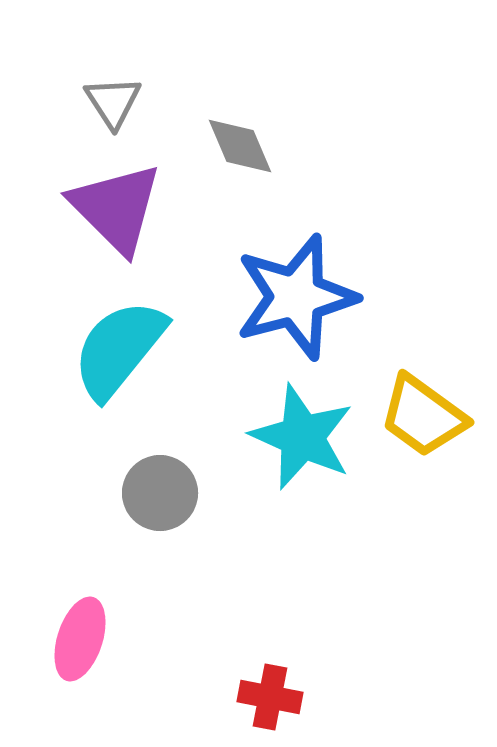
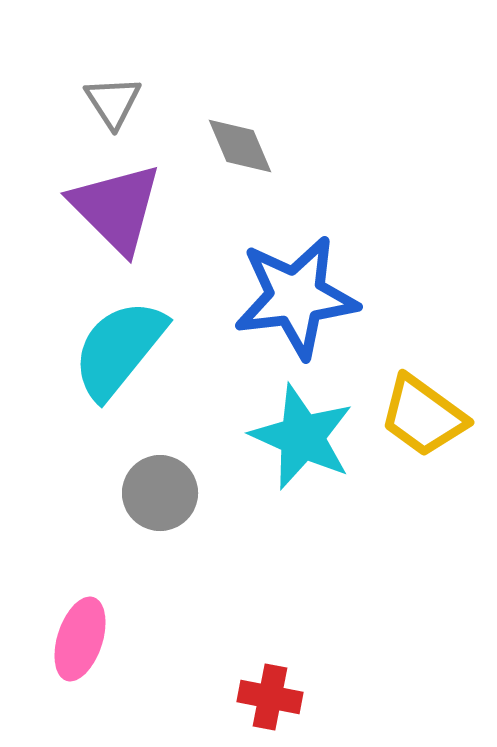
blue star: rotated 8 degrees clockwise
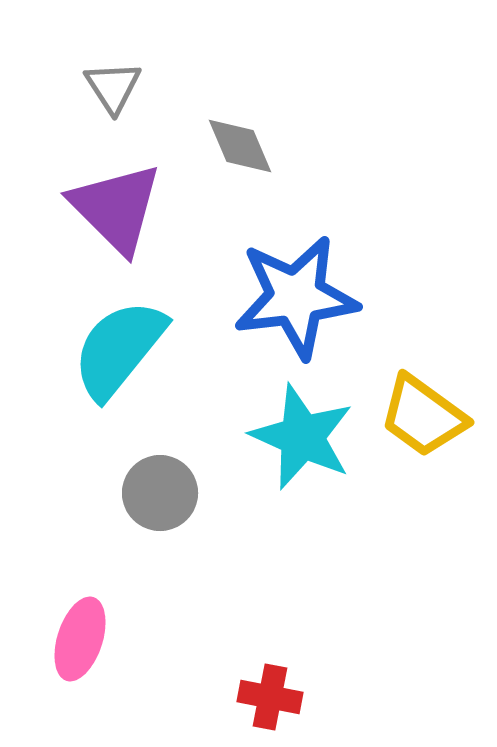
gray triangle: moved 15 px up
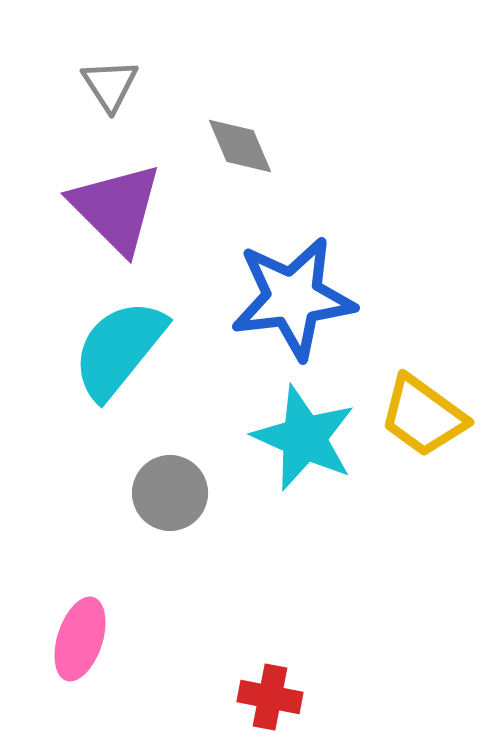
gray triangle: moved 3 px left, 2 px up
blue star: moved 3 px left, 1 px down
cyan star: moved 2 px right, 1 px down
gray circle: moved 10 px right
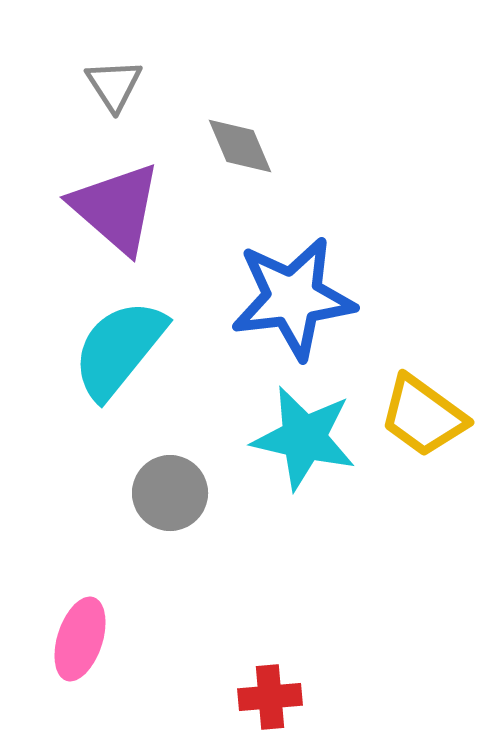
gray triangle: moved 4 px right
purple triangle: rotated 4 degrees counterclockwise
cyan star: rotated 11 degrees counterclockwise
red cross: rotated 16 degrees counterclockwise
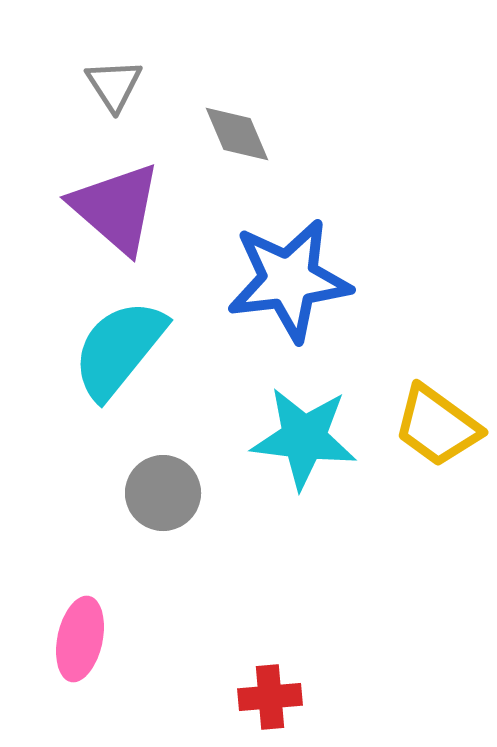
gray diamond: moved 3 px left, 12 px up
blue star: moved 4 px left, 18 px up
yellow trapezoid: moved 14 px right, 10 px down
cyan star: rotated 6 degrees counterclockwise
gray circle: moved 7 px left
pink ellipse: rotated 6 degrees counterclockwise
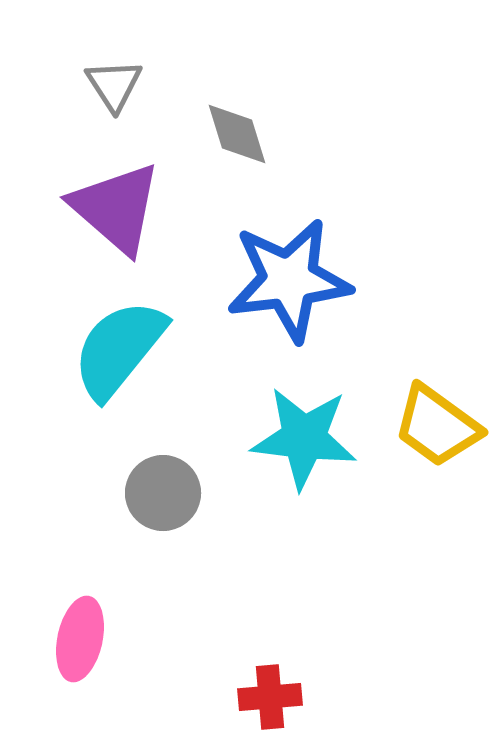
gray diamond: rotated 6 degrees clockwise
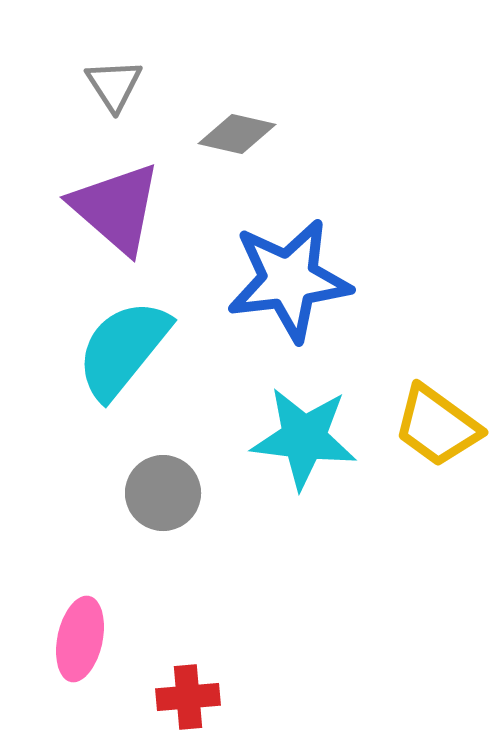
gray diamond: rotated 60 degrees counterclockwise
cyan semicircle: moved 4 px right
red cross: moved 82 px left
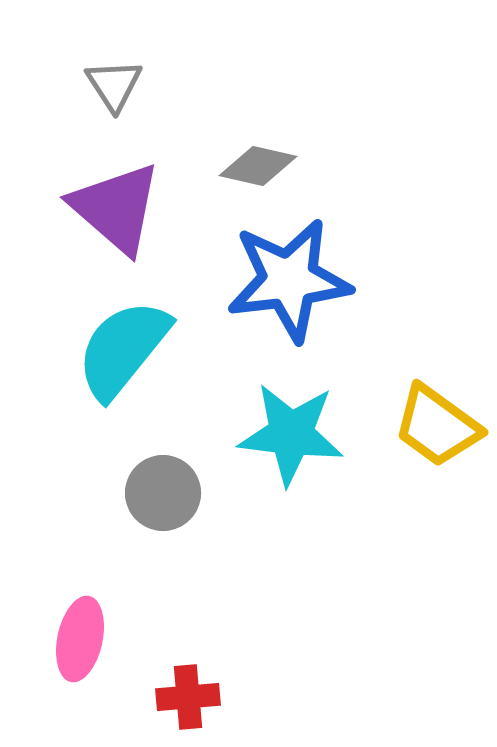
gray diamond: moved 21 px right, 32 px down
cyan star: moved 13 px left, 4 px up
